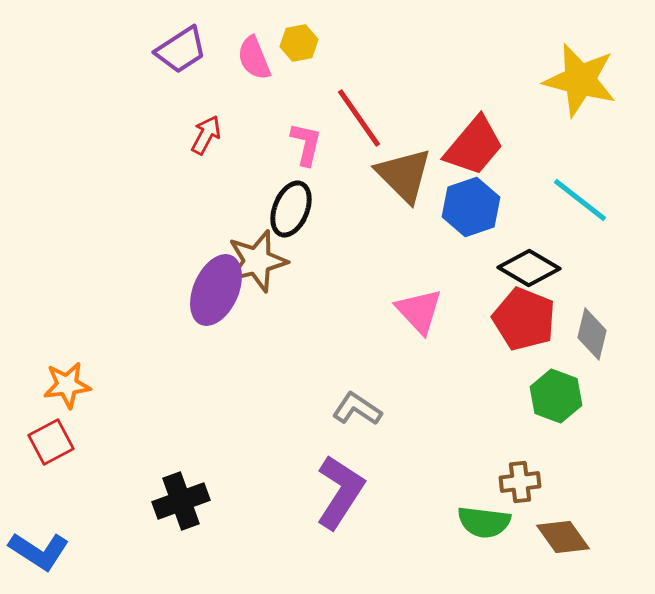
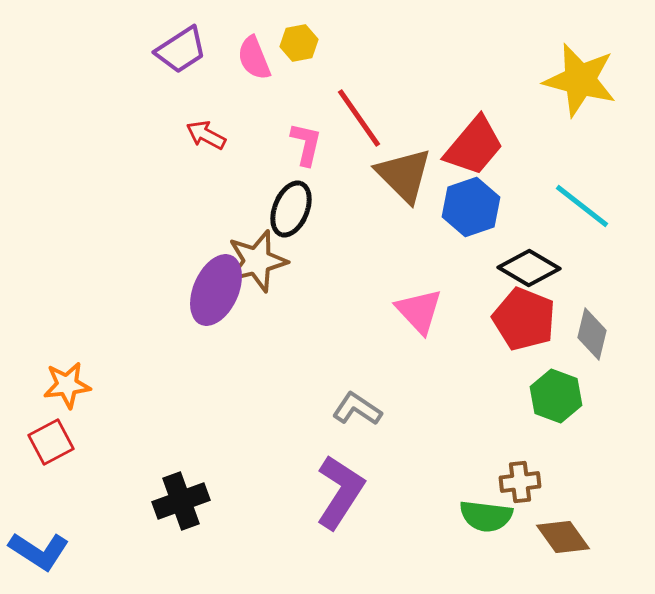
red arrow: rotated 90 degrees counterclockwise
cyan line: moved 2 px right, 6 px down
green semicircle: moved 2 px right, 6 px up
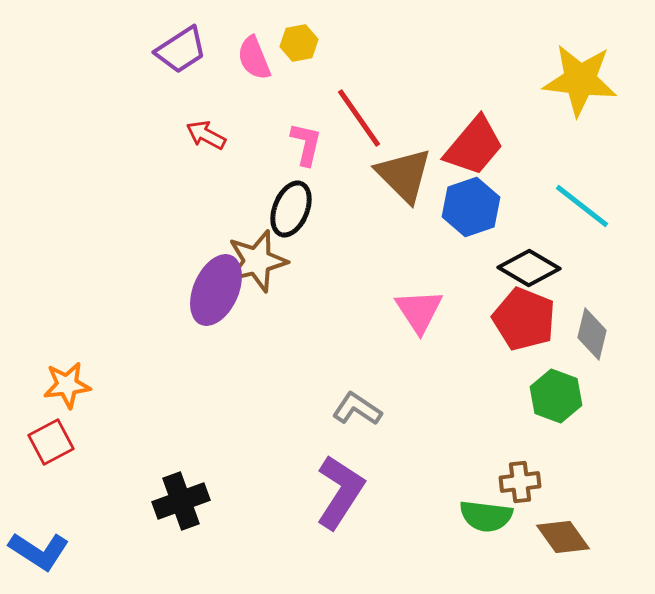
yellow star: rotated 8 degrees counterclockwise
pink triangle: rotated 10 degrees clockwise
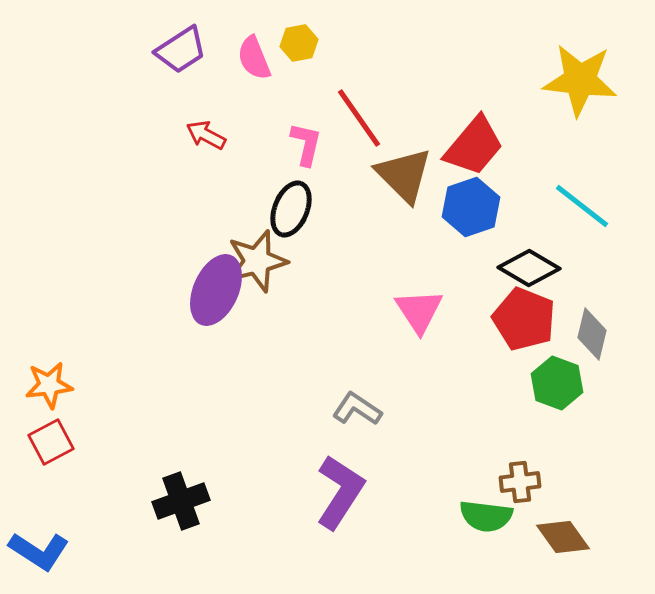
orange star: moved 18 px left
green hexagon: moved 1 px right, 13 px up
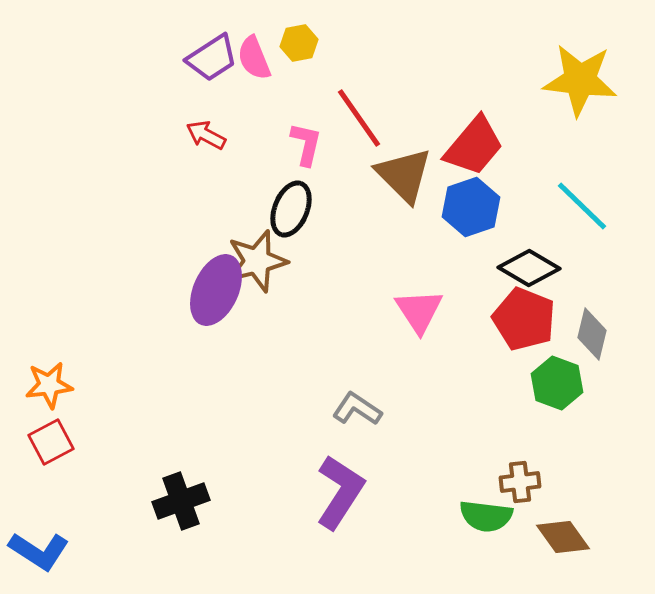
purple trapezoid: moved 31 px right, 8 px down
cyan line: rotated 6 degrees clockwise
